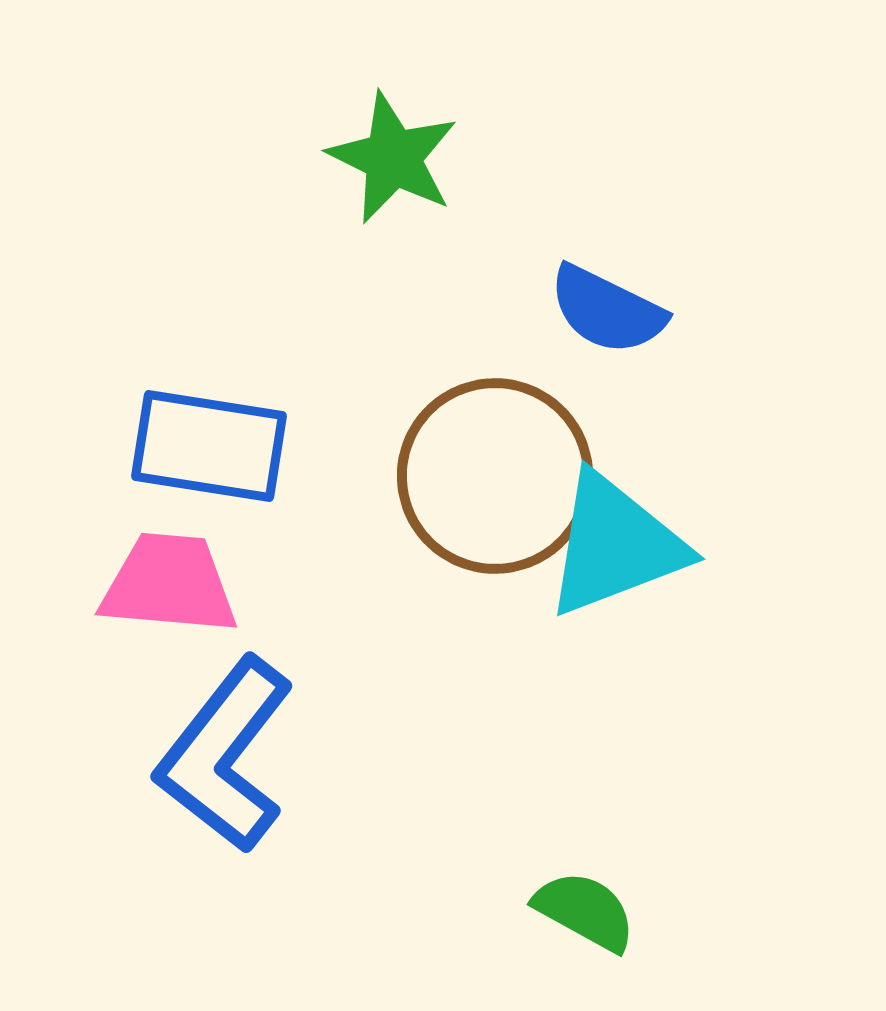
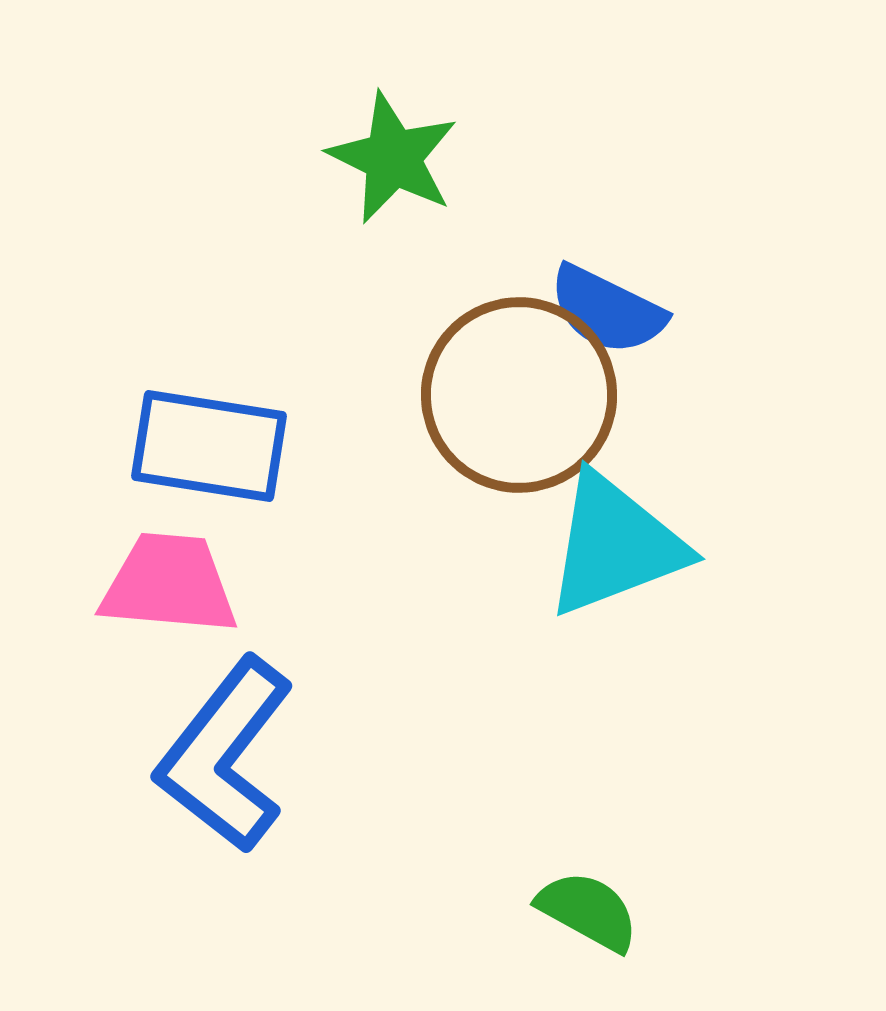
brown circle: moved 24 px right, 81 px up
green semicircle: moved 3 px right
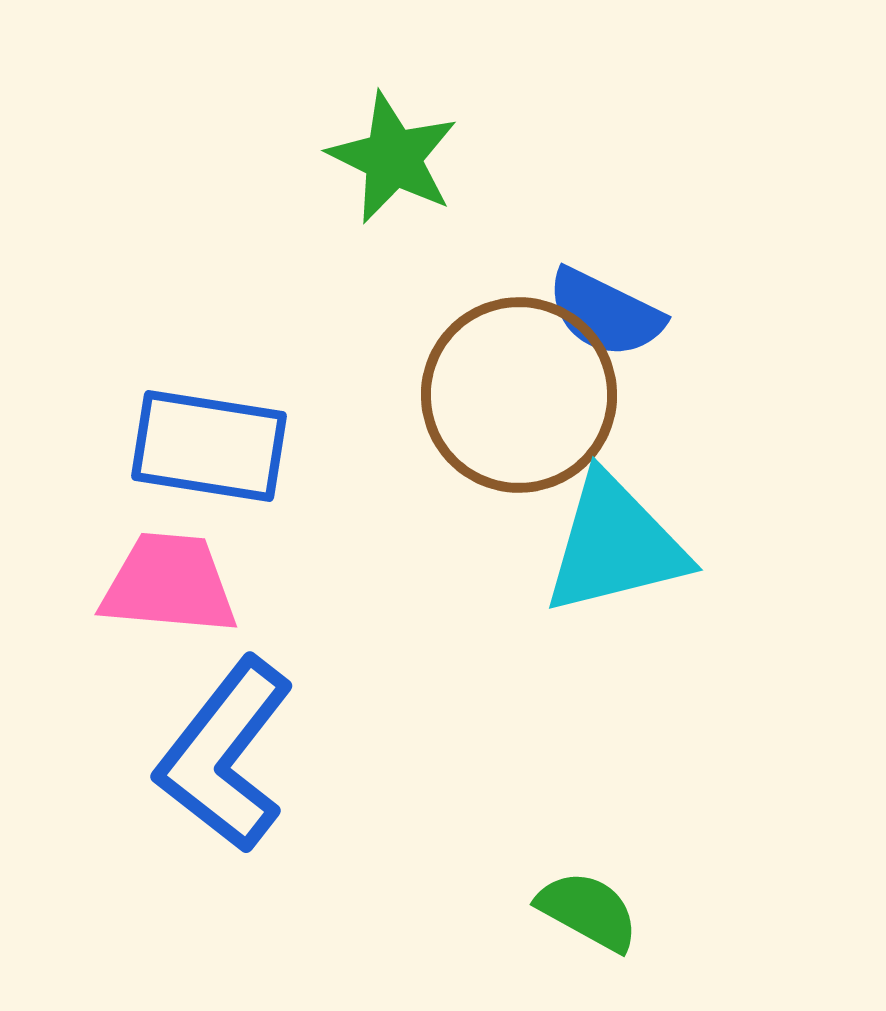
blue semicircle: moved 2 px left, 3 px down
cyan triangle: rotated 7 degrees clockwise
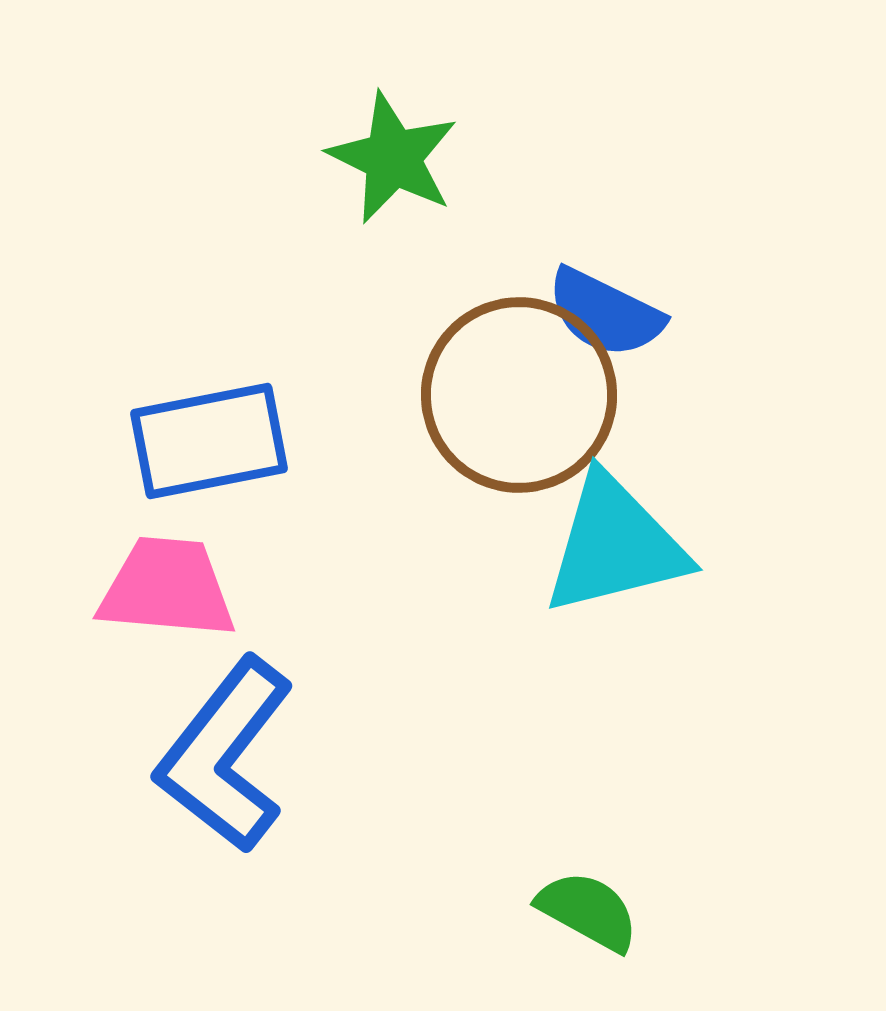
blue rectangle: moved 5 px up; rotated 20 degrees counterclockwise
pink trapezoid: moved 2 px left, 4 px down
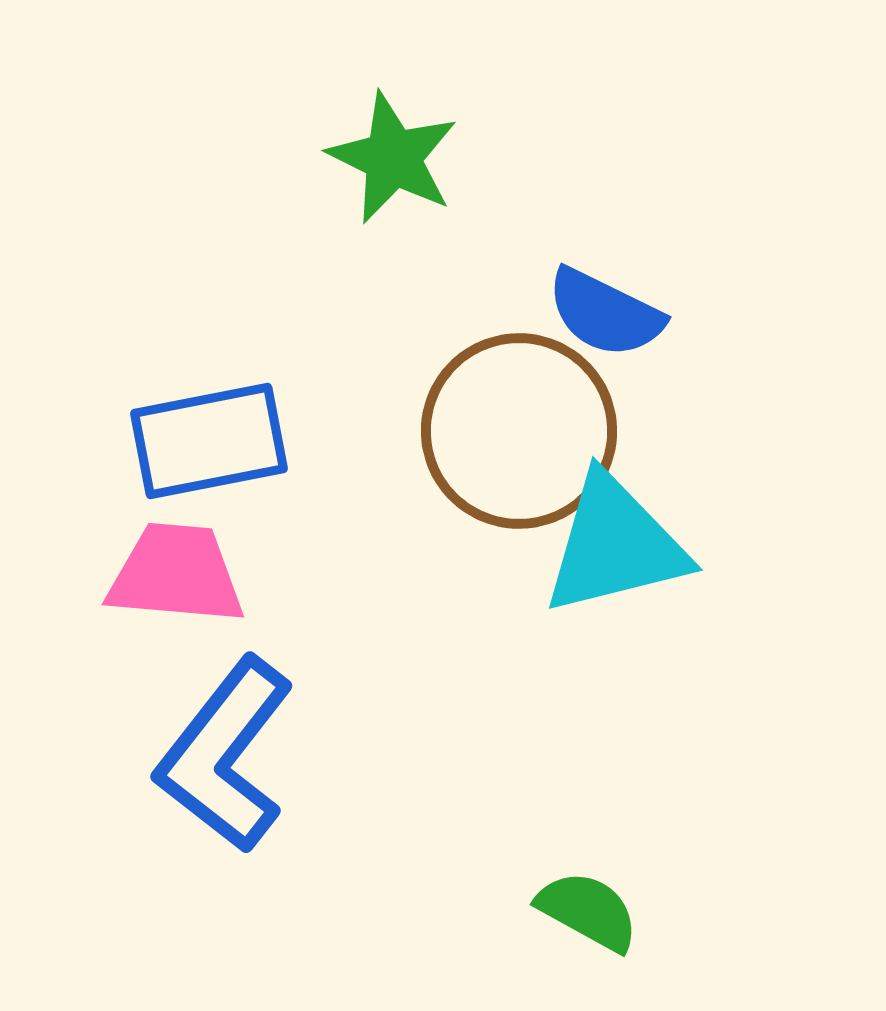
brown circle: moved 36 px down
pink trapezoid: moved 9 px right, 14 px up
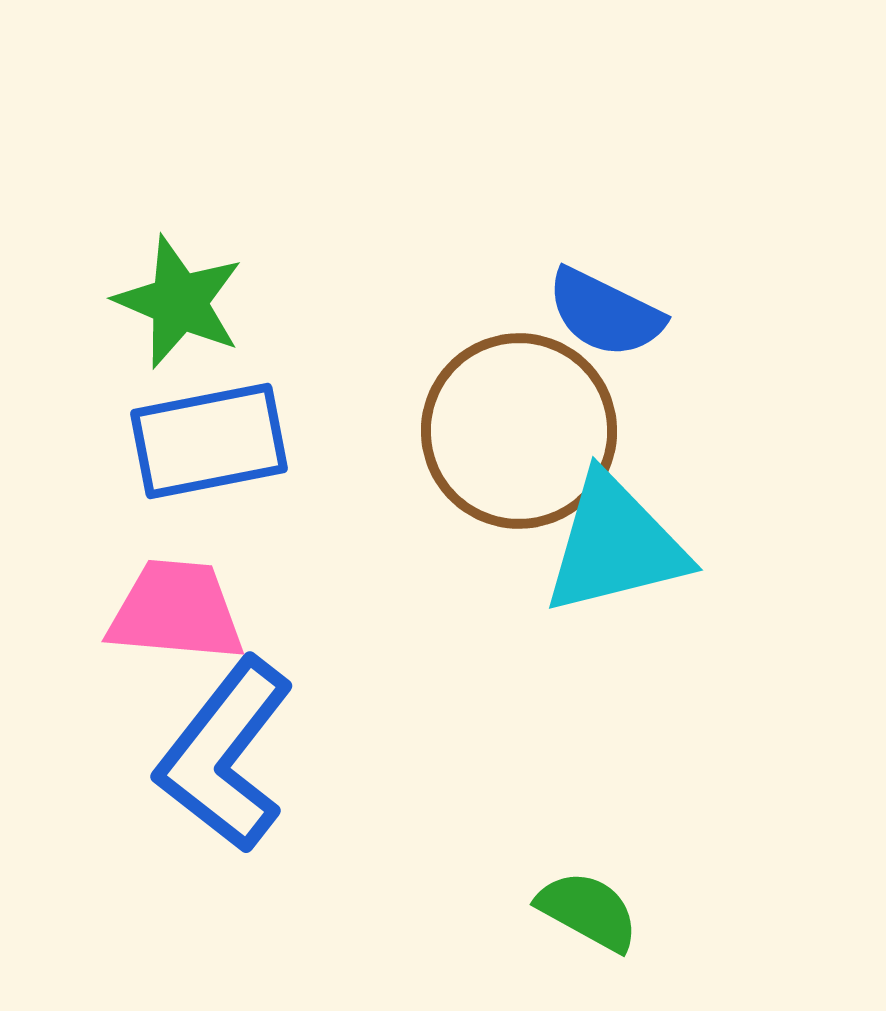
green star: moved 214 px left, 144 px down; rotated 3 degrees counterclockwise
pink trapezoid: moved 37 px down
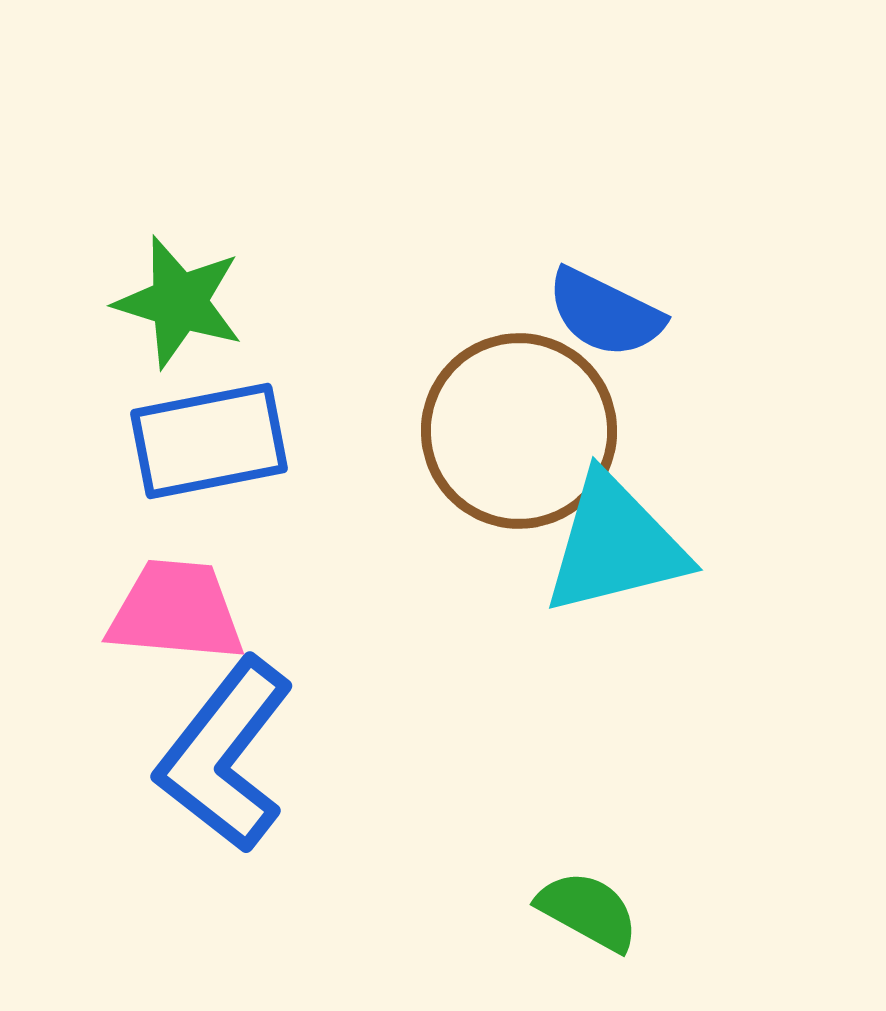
green star: rotated 6 degrees counterclockwise
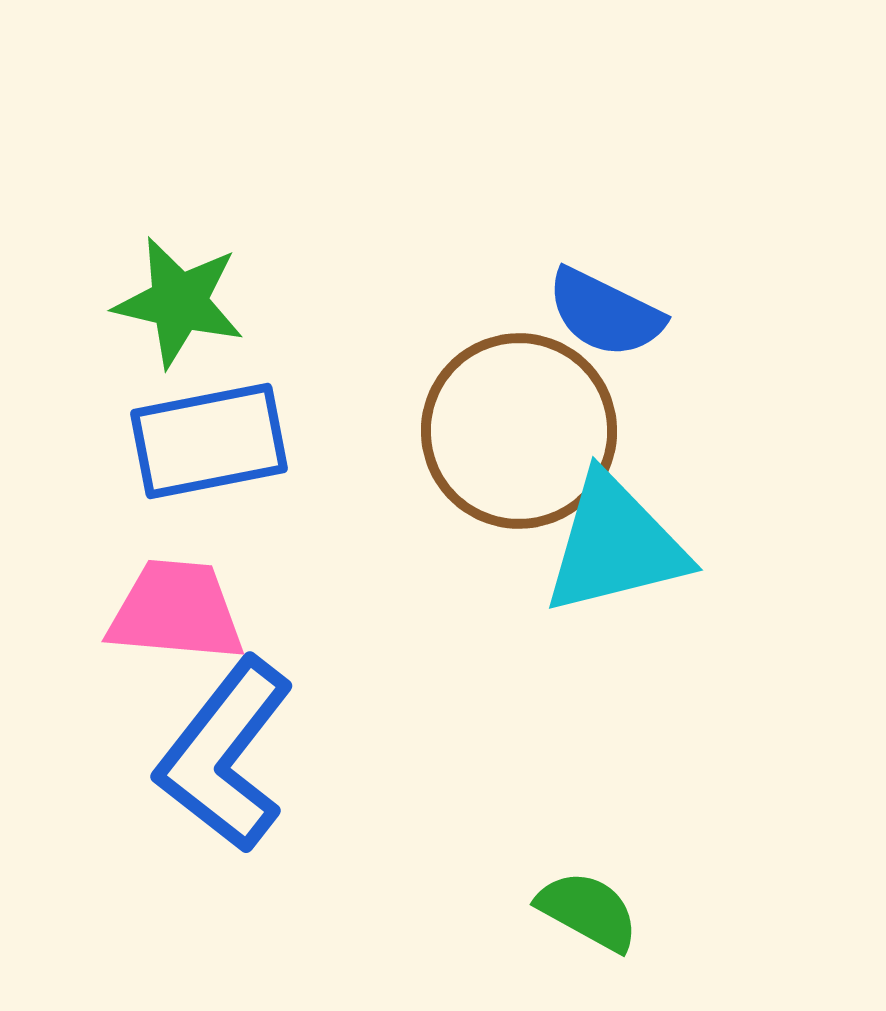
green star: rotated 4 degrees counterclockwise
